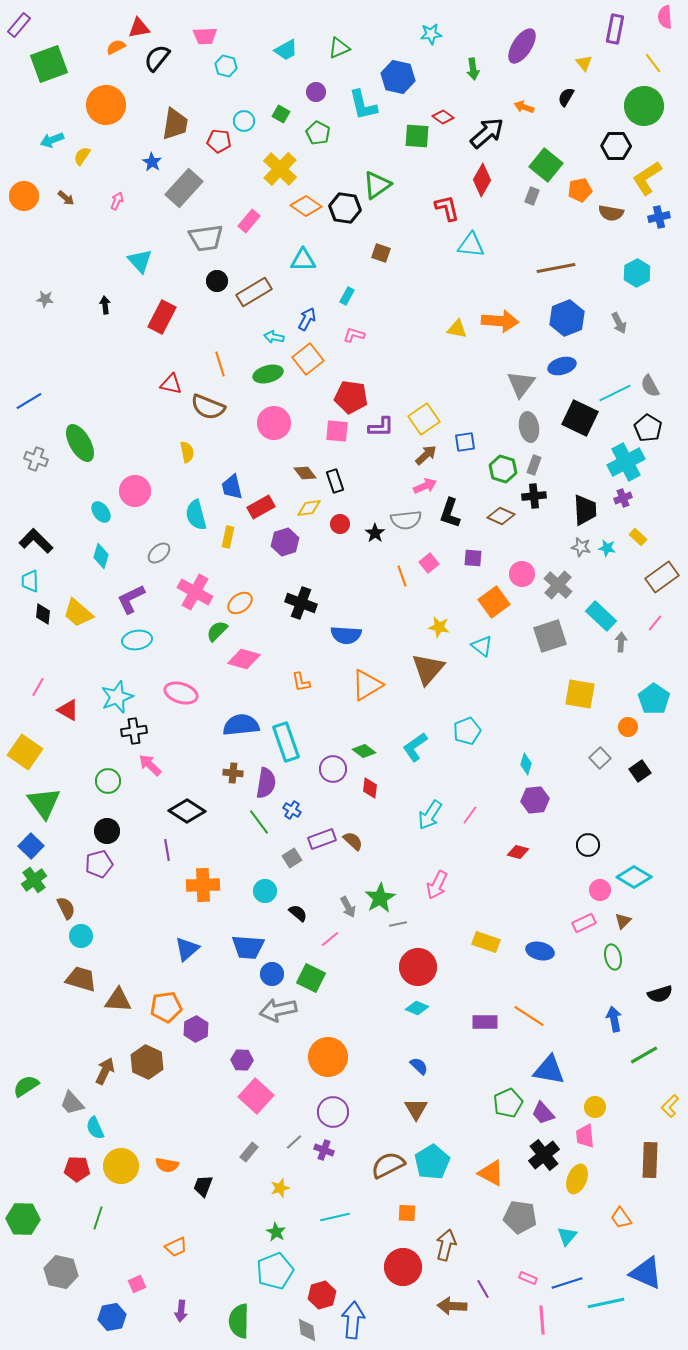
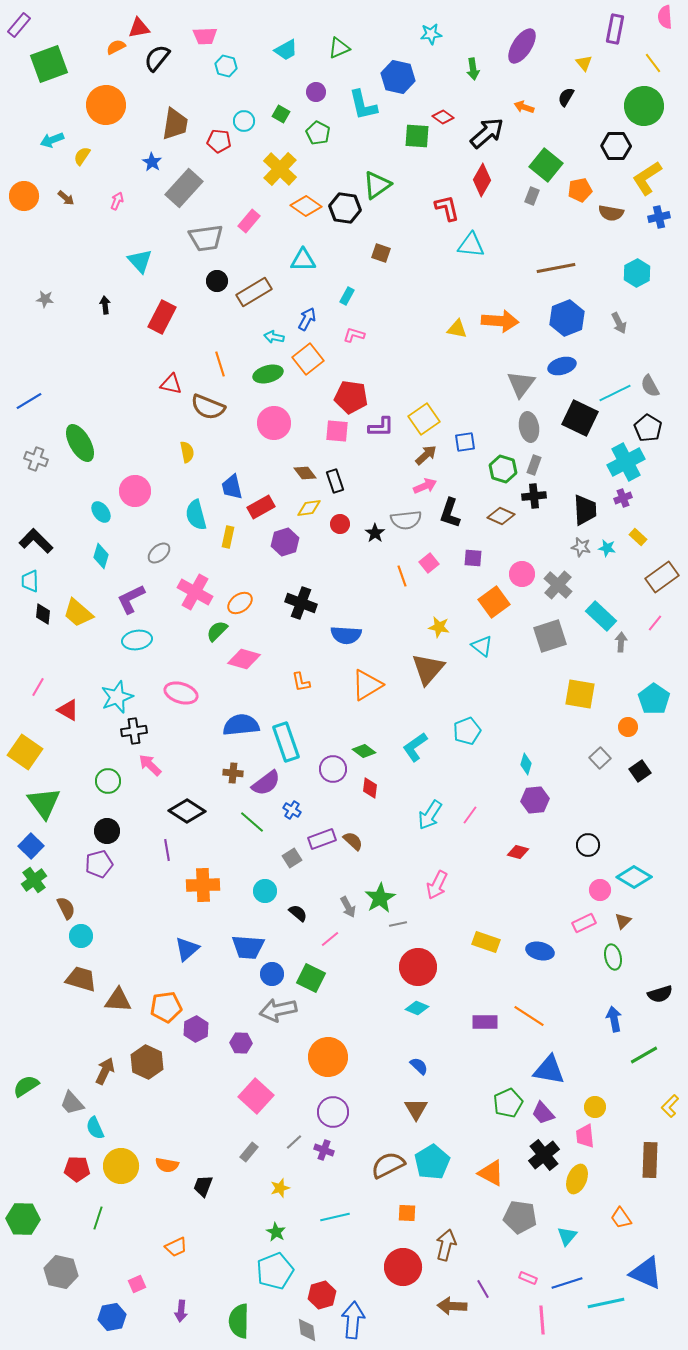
purple semicircle at (266, 783): rotated 44 degrees clockwise
green line at (259, 822): moved 7 px left; rotated 12 degrees counterclockwise
purple hexagon at (242, 1060): moved 1 px left, 17 px up
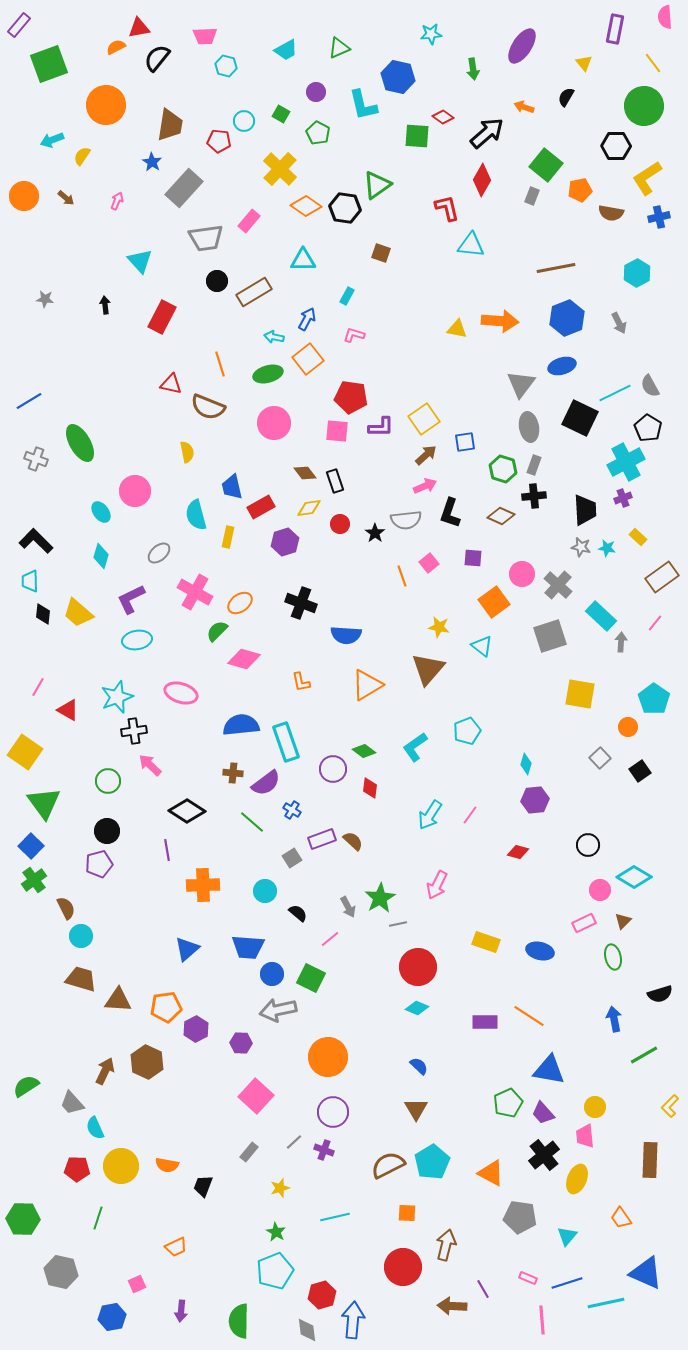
brown trapezoid at (175, 124): moved 5 px left, 1 px down
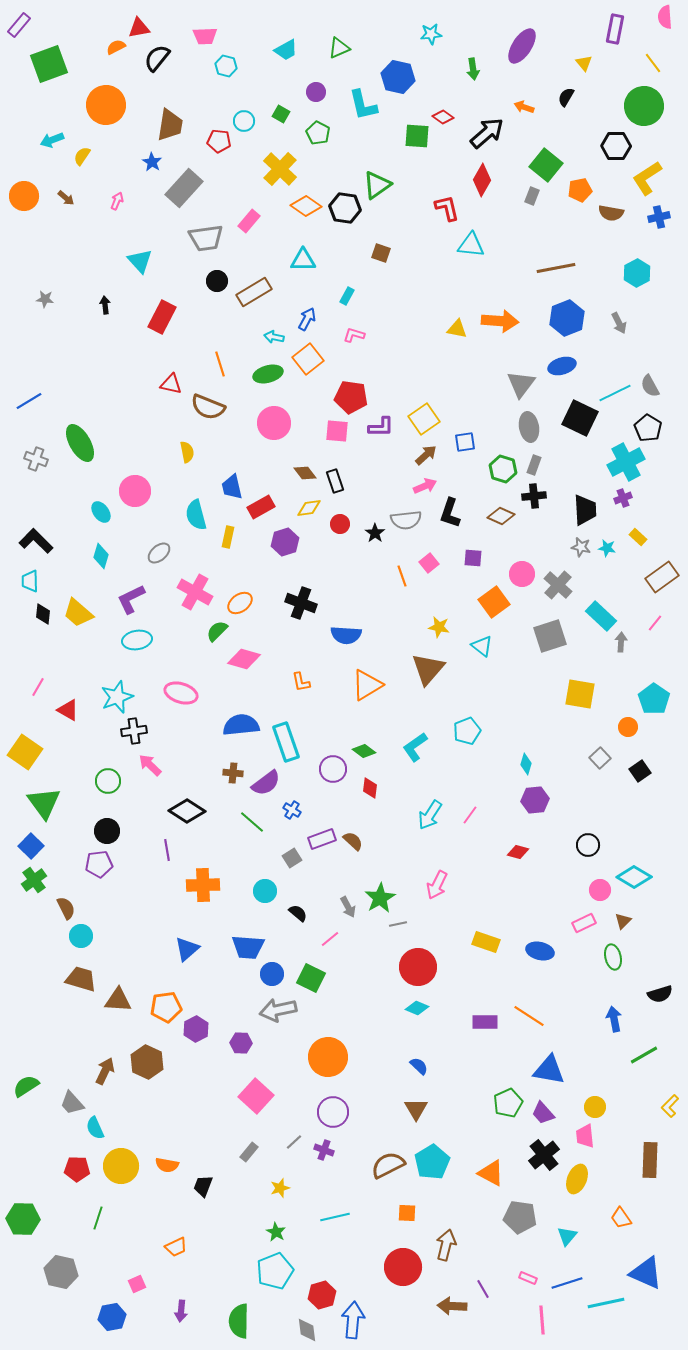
purple pentagon at (99, 864): rotated 8 degrees clockwise
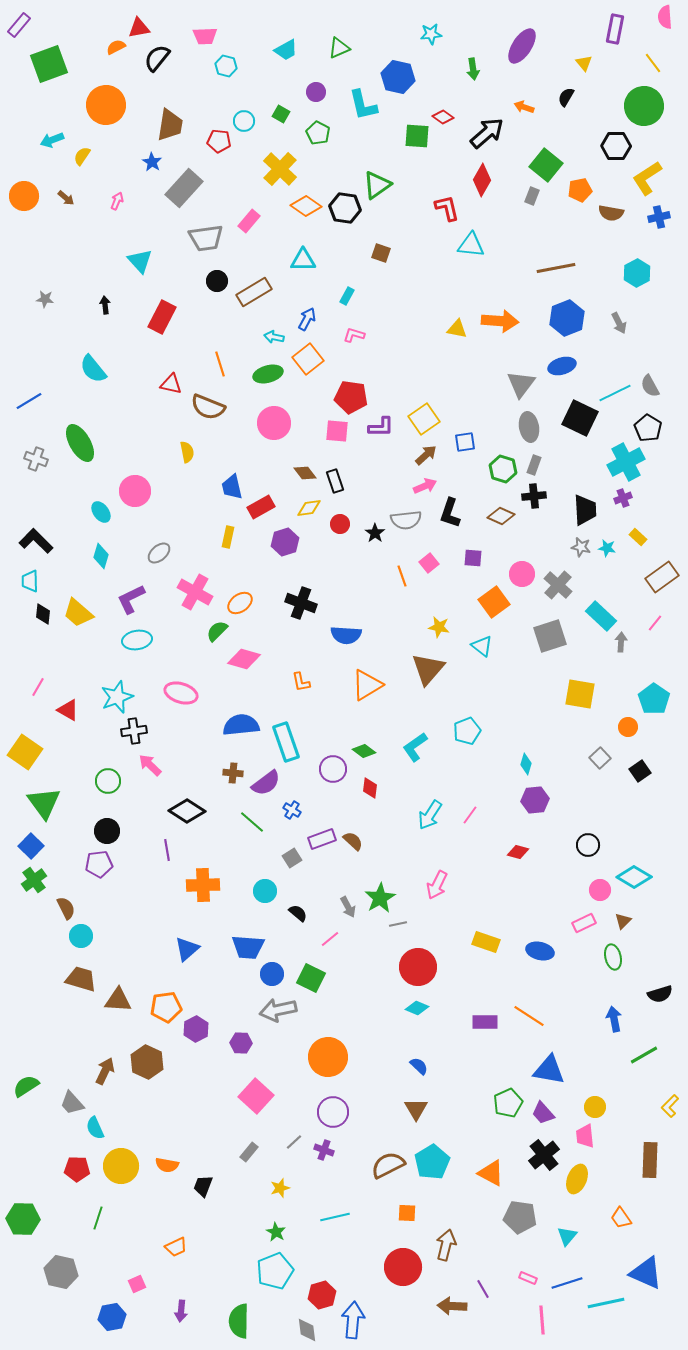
cyan semicircle at (196, 515): moved 103 px left, 146 px up; rotated 24 degrees counterclockwise
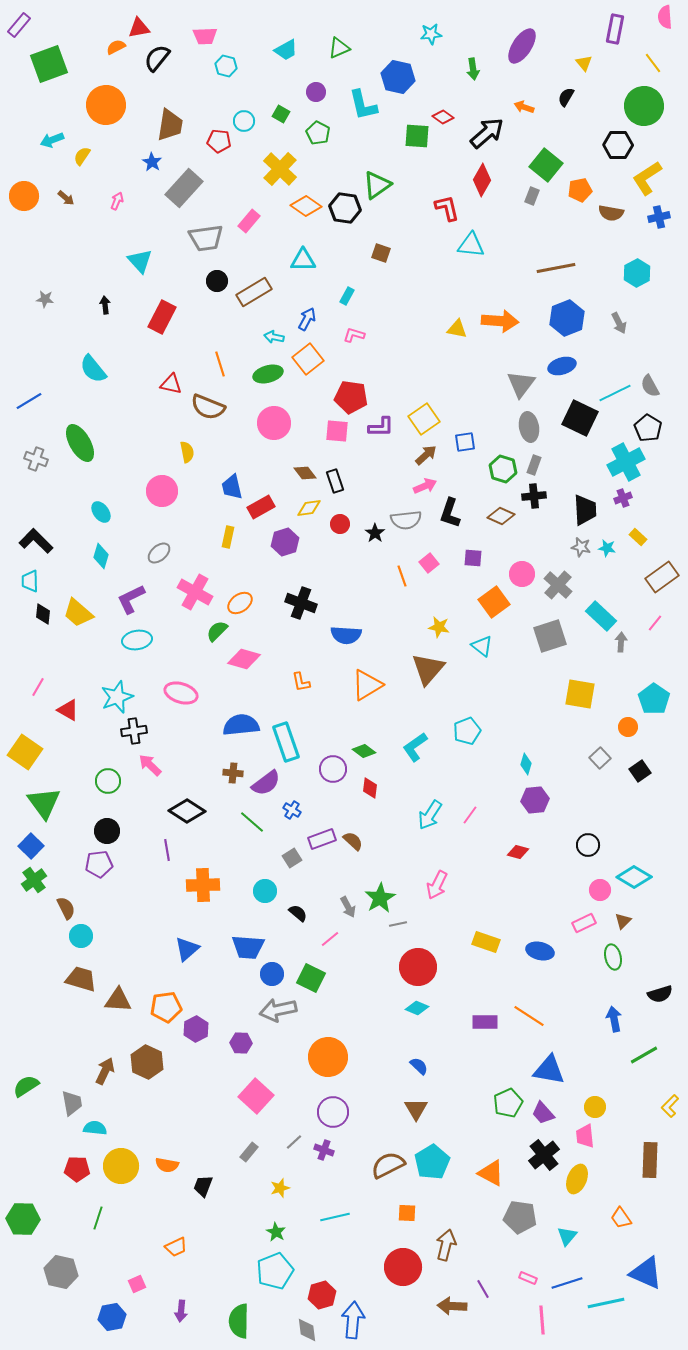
black hexagon at (616, 146): moved 2 px right, 1 px up
pink circle at (135, 491): moved 27 px right
gray trapezoid at (72, 1103): rotated 148 degrees counterclockwise
cyan semicircle at (95, 1128): rotated 120 degrees clockwise
